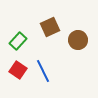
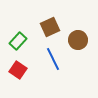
blue line: moved 10 px right, 12 px up
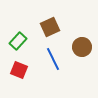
brown circle: moved 4 px right, 7 px down
red square: moved 1 px right; rotated 12 degrees counterclockwise
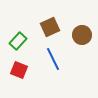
brown circle: moved 12 px up
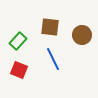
brown square: rotated 30 degrees clockwise
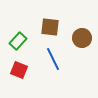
brown circle: moved 3 px down
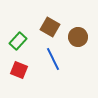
brown square: rotated 24 degrees clockwise
brown circle: moved 4 px left, 1 px up
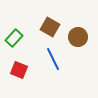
green rectangle: moved 4 px left, 3 px up
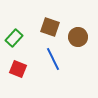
brown square: rotated 12 degrees counterclockwise
red square: moved 1 px left, 1 px up
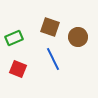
green rectangle: rotated 24 degrees clockwise
